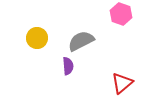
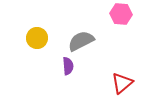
pink hexagon: rotated 15 degrees counterclockwise
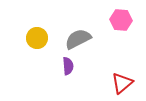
pink hexagon: moved 6 px down
gray semicircle: moved 3 px left, 2 px up
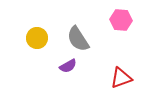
gray semicircle: rotated 96 degrees counterclockwise
purple semicircle: rotated 66 degrees clockwise
red triangle: moved 1 px left, 5 px up; rotated 20 degrees clockwise
